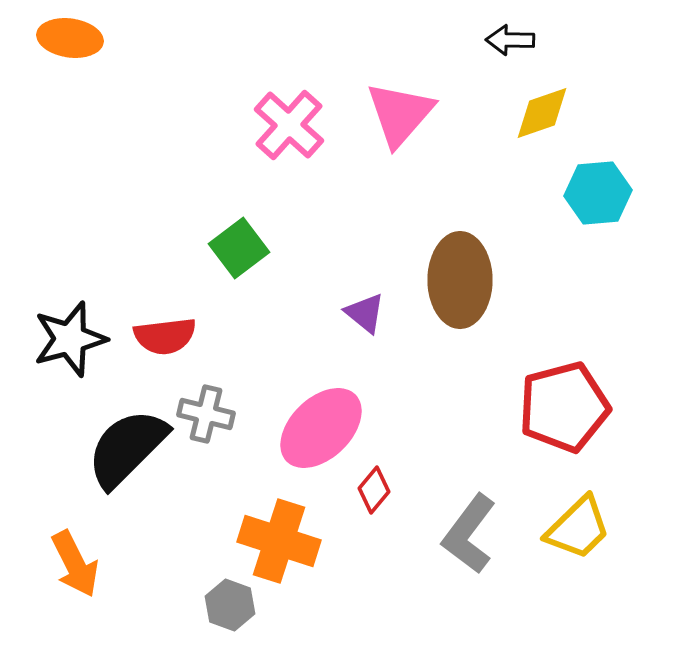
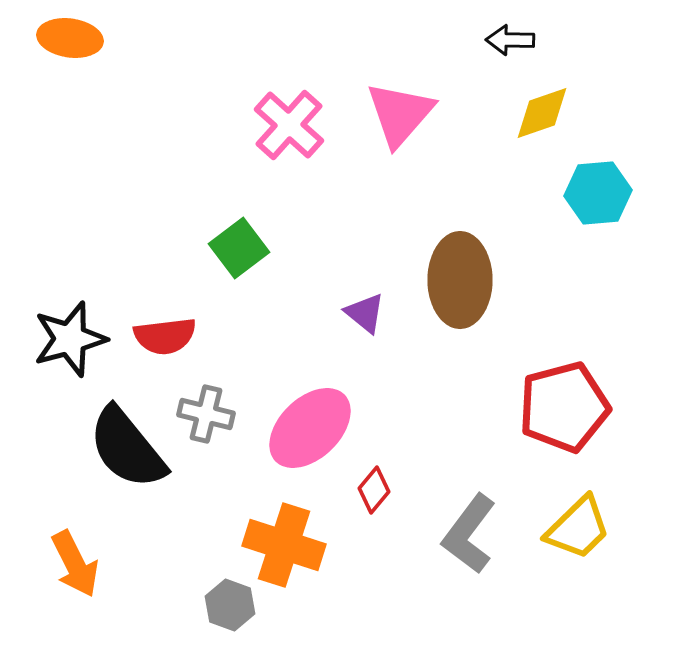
pink ellipse: moved 11 px left
black semicircle: rotated 84 degrees counterclockwise
orange cross: moved 5 px right, 4 px down
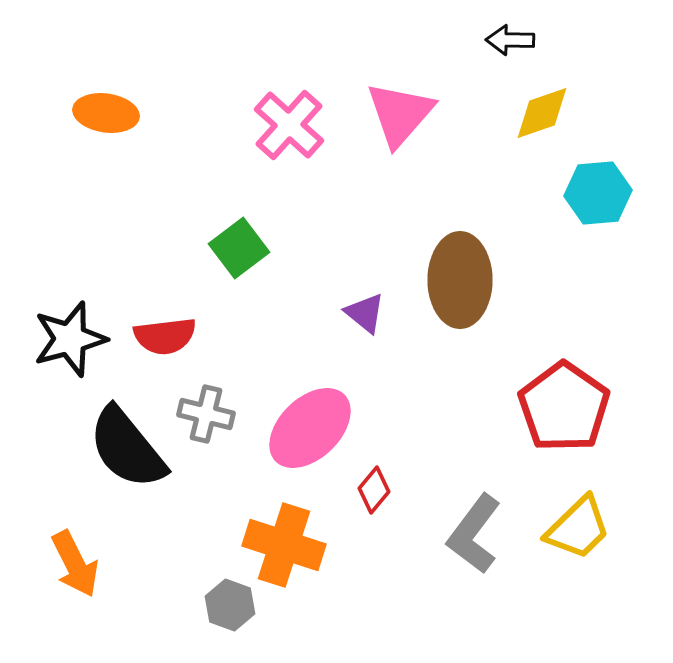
orange ellipse: moved 36 px right, 75 px down
red pentagon: rotated 22 degrees counterclockwise
gray L-shape: moved 5 px right
